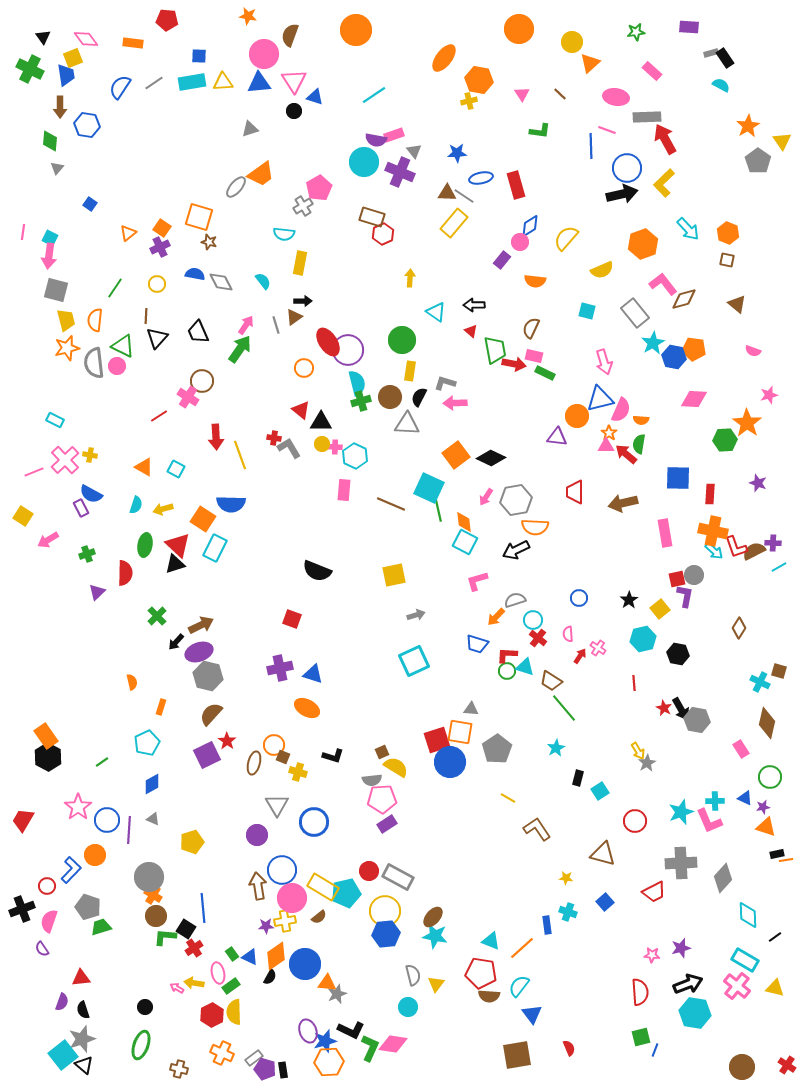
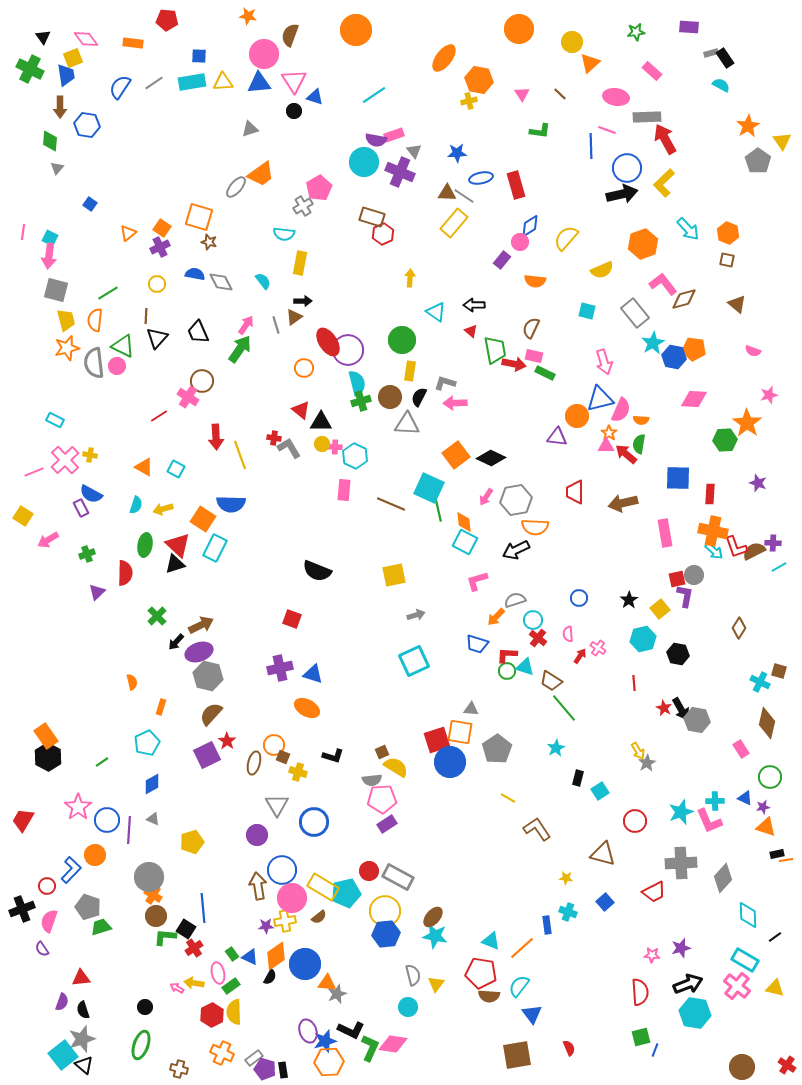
green line at (115, 288): moved 7 px left, 5 px down; rotated 25 degrees clockwise
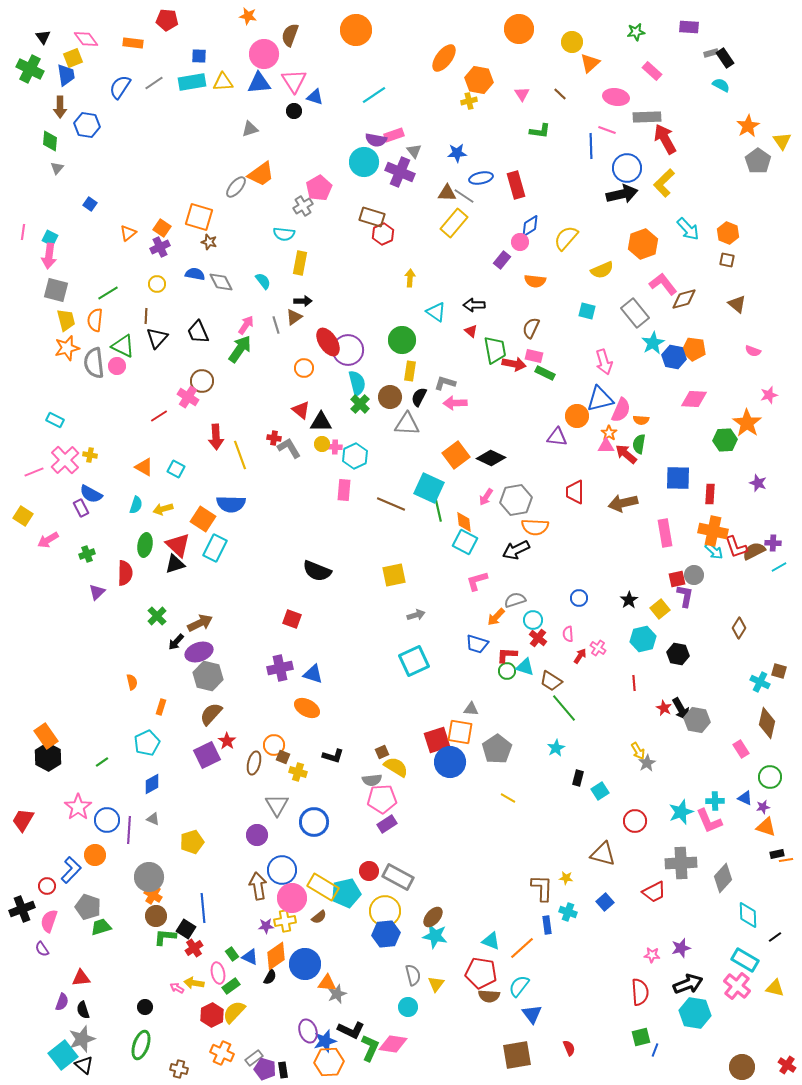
green cross at (361, 401): moved 1 px left, 3 px down; rotated 30 degrees counterclockwise
cyan hexagon at (355, 456): rotated 10 degrees clockwise
brown arrow at (201, 625): moved 1 px left, 2 px up
brown L-shape at (537, 829): moved 5 px right, 59 px down; rotated 36 degrees clockwise
yellow semicircle at (234, 1012): rotated 45 degrees clockwise
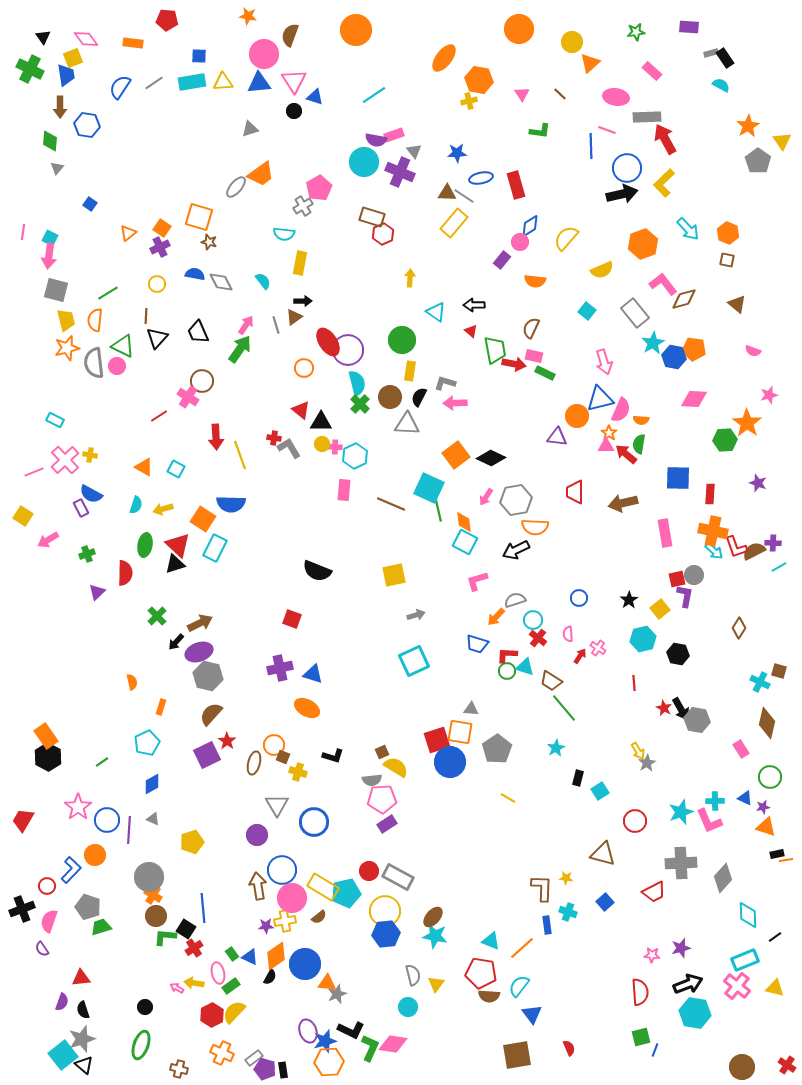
cyan square at (587, 311): rotated 24 degrees clockwise
cyan rectangle at (745, 960): rotated 52 degrees counterclockwise
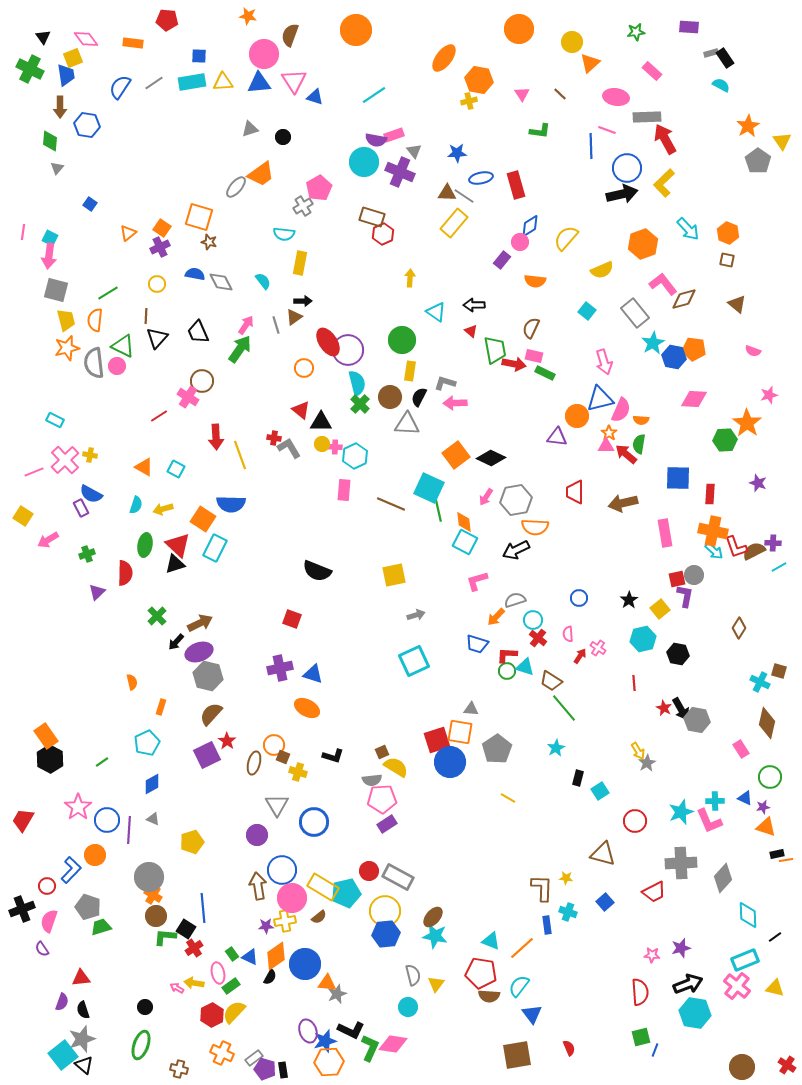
black circle at (294, 111): moved 11 px left, 26 px down
black hexagon at (48, 757): moved 2 px right, 2 px down
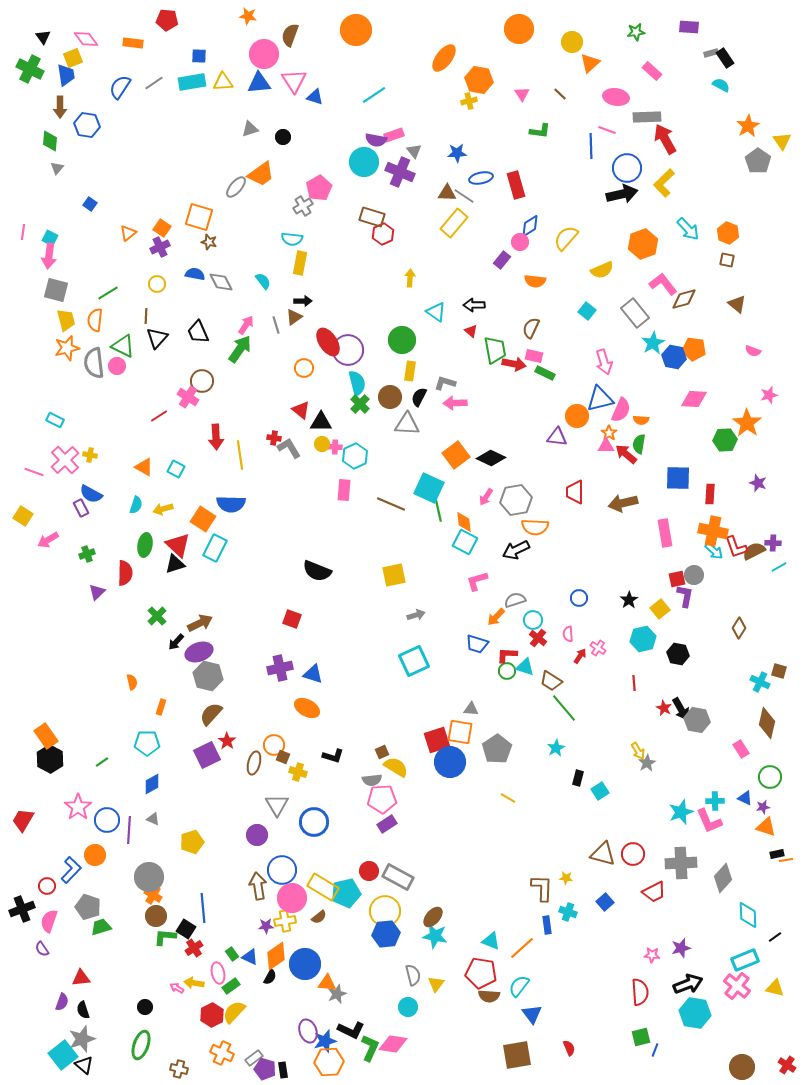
cyan semicircle at (284, 234): moved 8 px right, 5 px down
yellow line at (240, 455): rotated 12 degrees clockwise
pink line at (34, 472): rotated 42 degrees clockwise
cyan pentagon at (147, 743): rotated 25 degrees clockwise
red circle at (635, 821): moved 2 px left, 33 px down
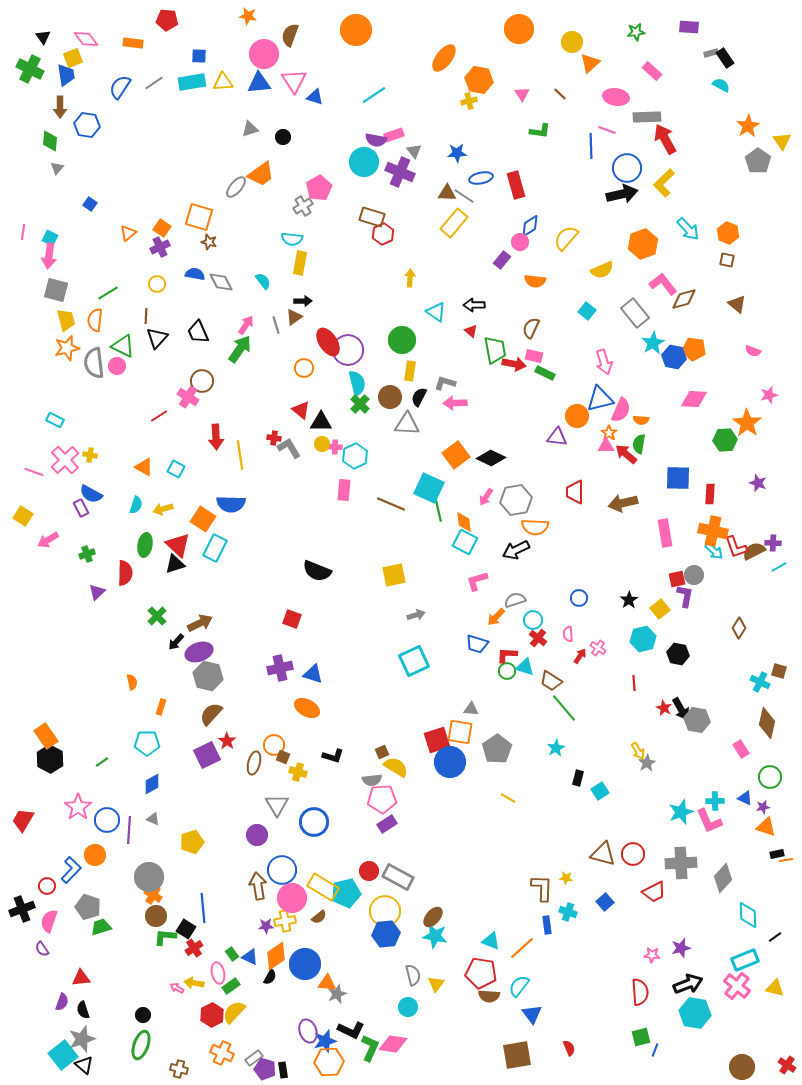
black circle at (145, 1007): moved 2 px left, 8 px down
